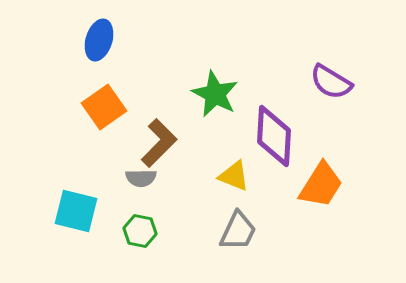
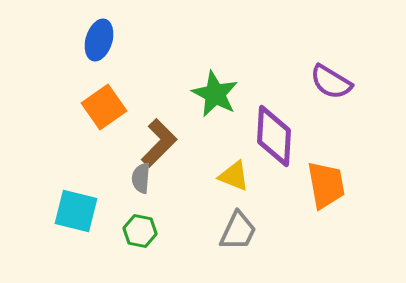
gray semicircle: rotated 96 degrees clockwise
orange trapezoid: moved 5 px right; rotated 42 degrees counterclockwise
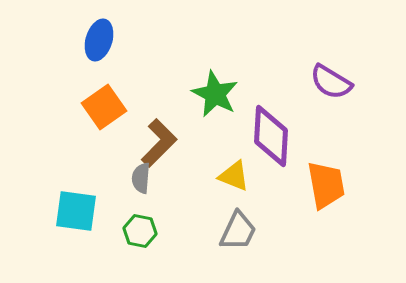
purple diamond: moved 3 px left
cyan square: rotated 6 degrees counterclockwise
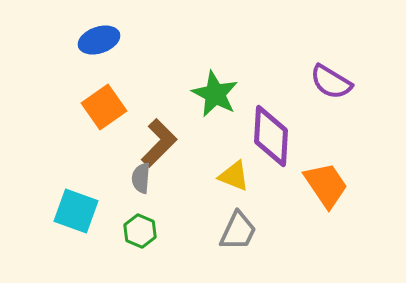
blue ellipse: rotated 54 degrees clockwise
orange trapezoid: rotated 24 degrees counterclockwise
cyan square: rotated 12 degrees clockwise
green hexagon: rotated 12 degrees clockwise
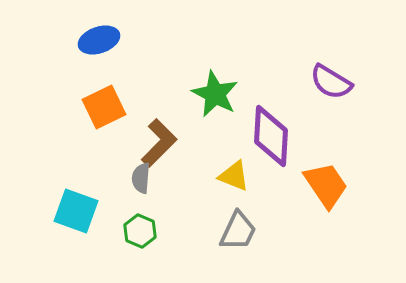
orange square: rotated 9 degrees clockwise
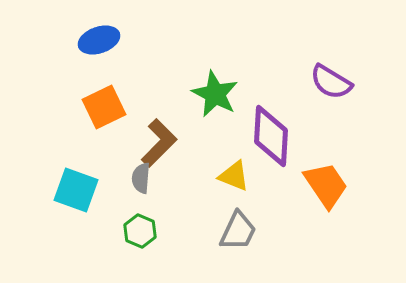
cyan square: moved 21 px up
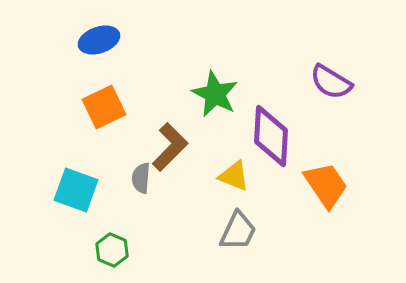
brown L-shape: moved 11 px right, 4 px down
green hexagon: moved 28 px left, 19 px down
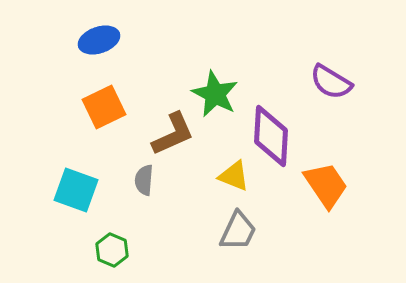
brown L-shape: moved 3 px right, 13 px up; rotated 21 degrees clockwise
gray semicircle: moved 3 px right, 2 px down
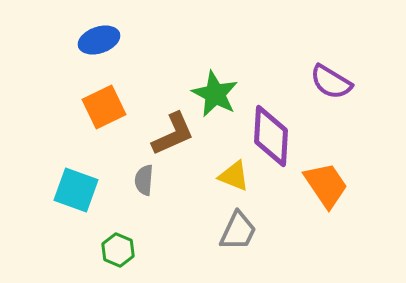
green hexagon: moved 6 px right
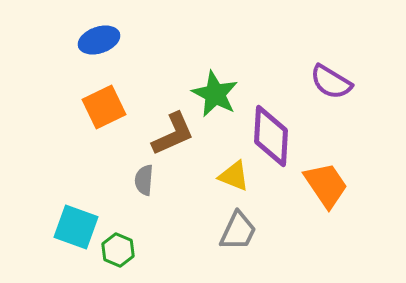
cyan square: moved 37 px down
